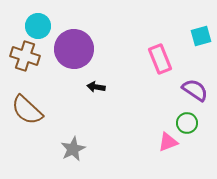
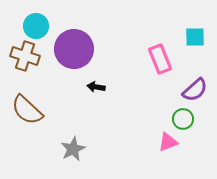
cyan circle: moved 2 px left
cyan square: moved 6 px left, 1 px down; rotated 15 degrees clockwise
purple semicircle: rotated 104 degrees clockwise
green circle: moved 4 px left, 4 px up
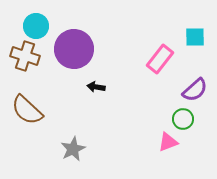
pink rectangle: rotated 60 degrees clockwise
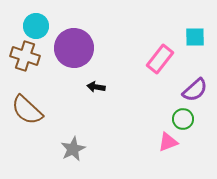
purple circle: moved 1 px up
